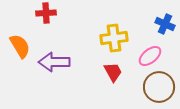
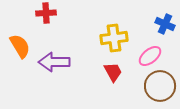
brown circle: moved 1 px right, 1 px up
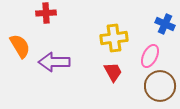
pink ellipse: rotated 25 degrees counterclockwise
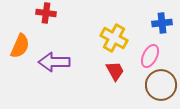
red cross: rotated 12 degrees clockwise
blue cross: moved 3 px left, 1 px up; rotated 30 degrees counterclockwise
yellow cross: rotated 36 degrees clockwise
orange semicircle: rotated 55 degrees clockwise
red trapezoid: moved 2 px right, 1 px up
brown circle: moved 1 px right, 1 px up
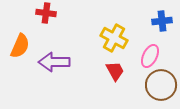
blue cross: moved 2 px up
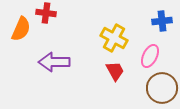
orange semicircle: moved 1 px right, 17 px up
brown circle: moved 1 px right, 3 px down
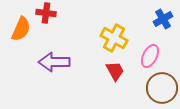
blue cross: moved 1 px right, 2 px up; rotated 24 degrees counterclockwise
